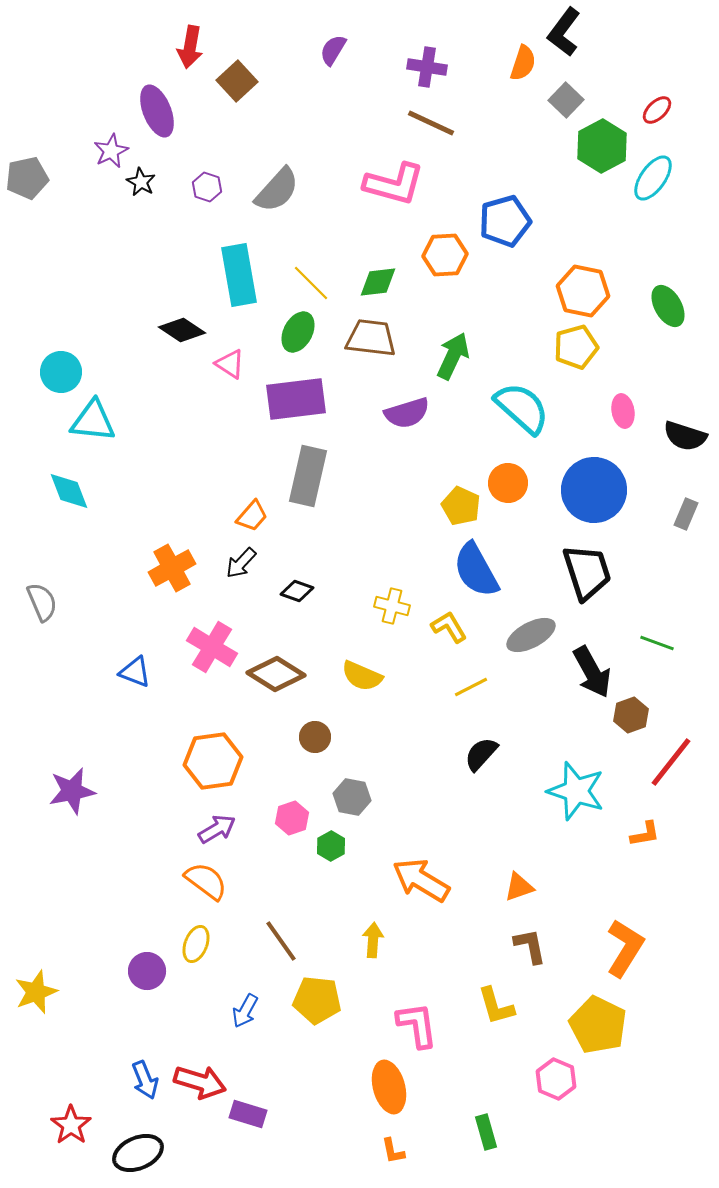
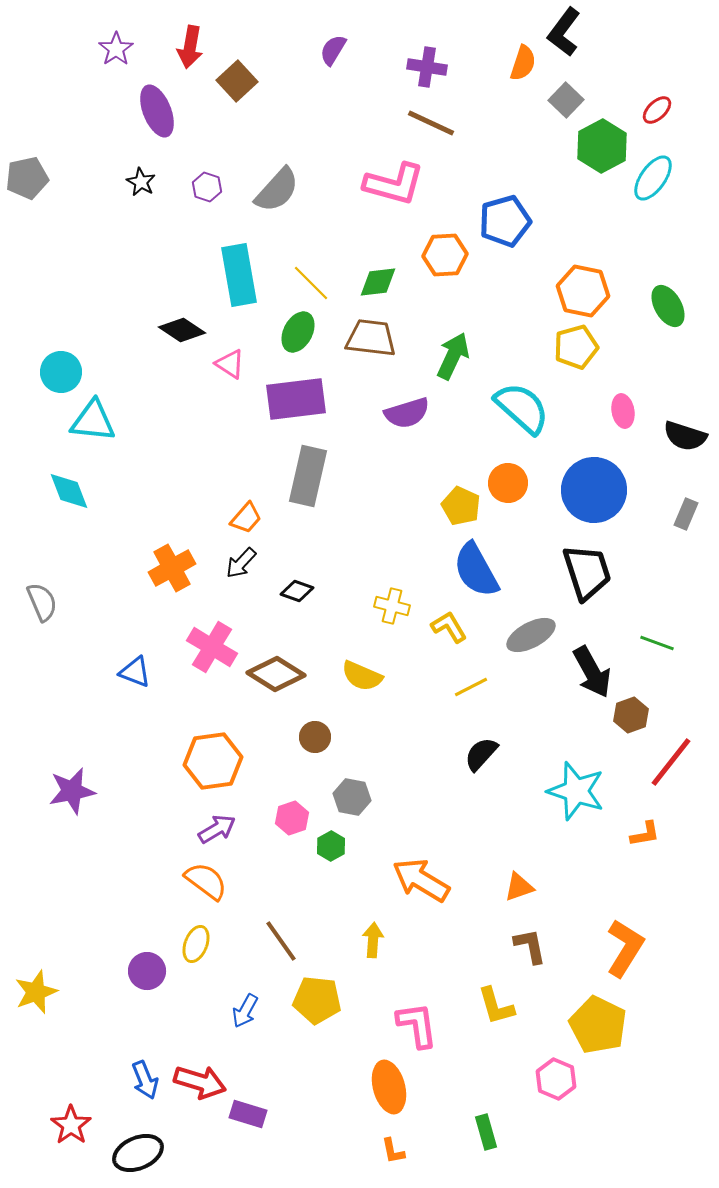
purple star at (111, 151): moved 5 px right, 102 px up; rotated 8 degrees counterclockwise
orange trapezoid at (252, 516): moved 6 px left, 2 px down
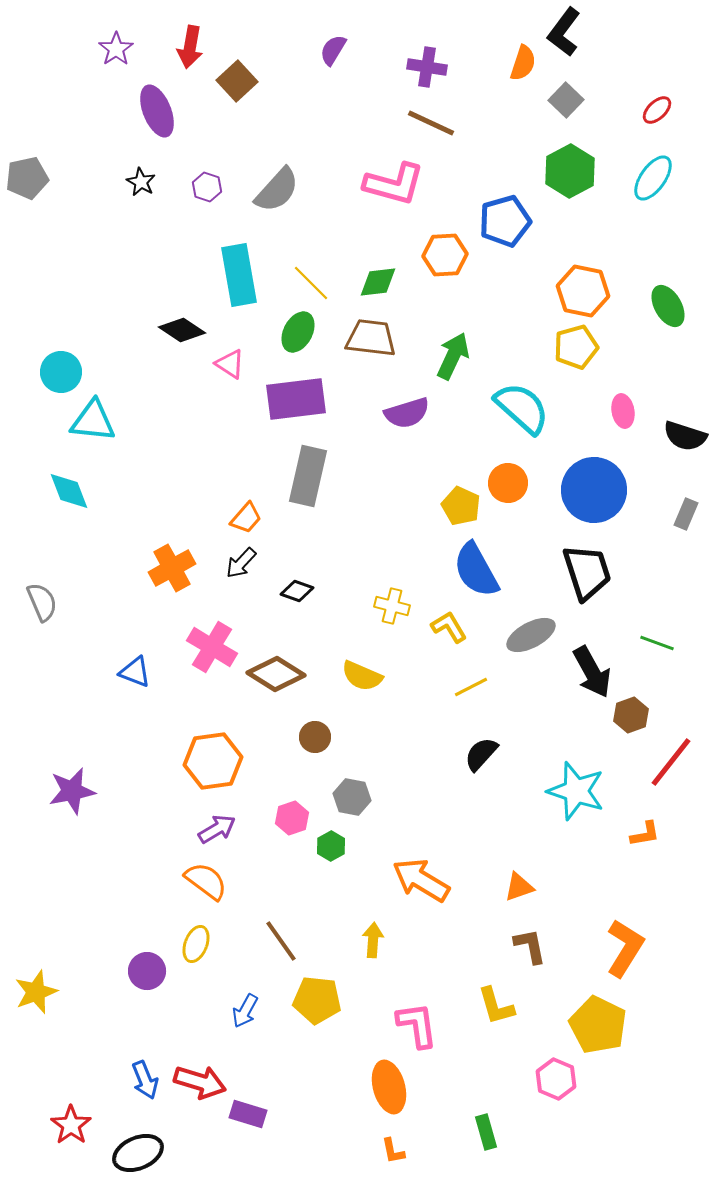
green hexagon at (602, 146): moved 32 px left, 25 px down
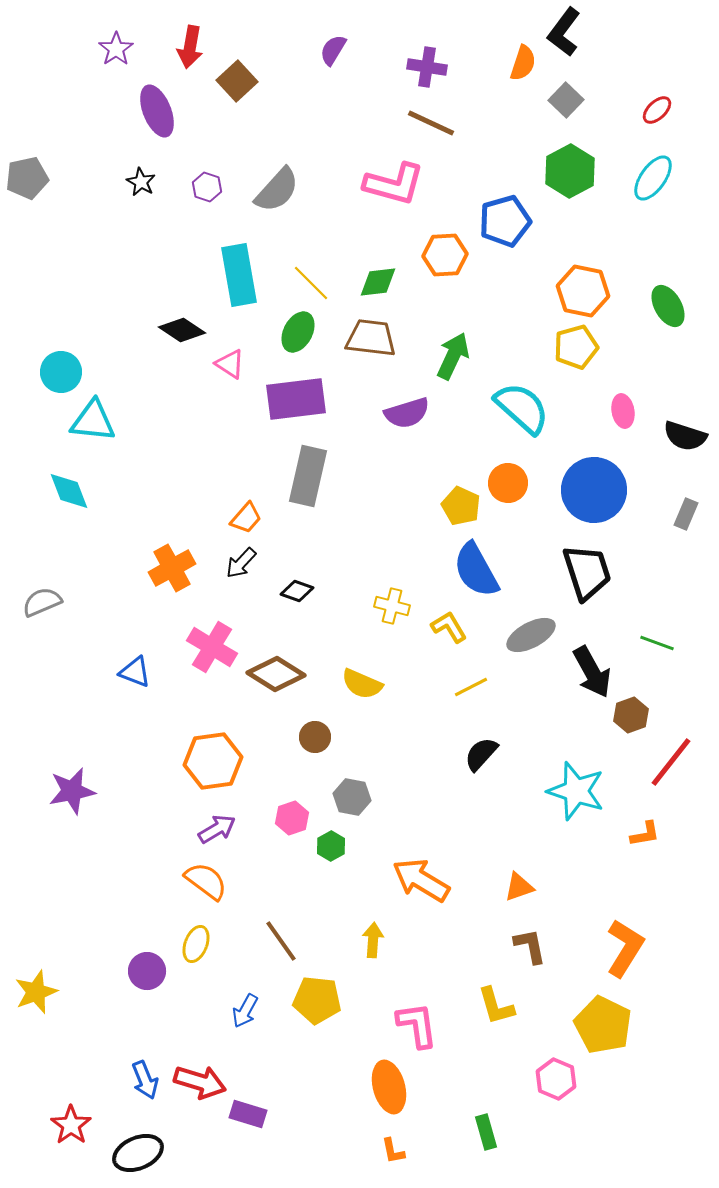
gray semicircle at (42, 602): rotated 90 degrees counterclockwise
yellow semicircle at (362, 676): moved 8 px down
yellow pentagon at (598, 1025): moved 5 px right
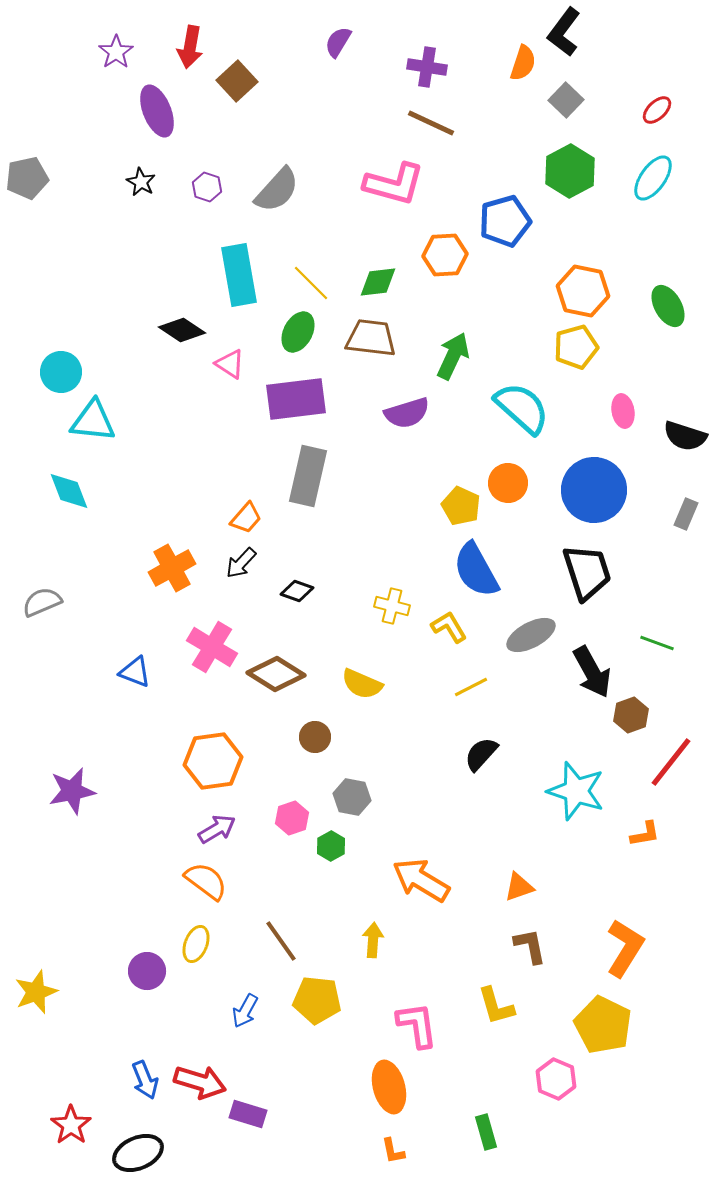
purple star at (116, 49): moved 3 px down
purple semicircle at (333, 50): moved 5 px right, 8 px up
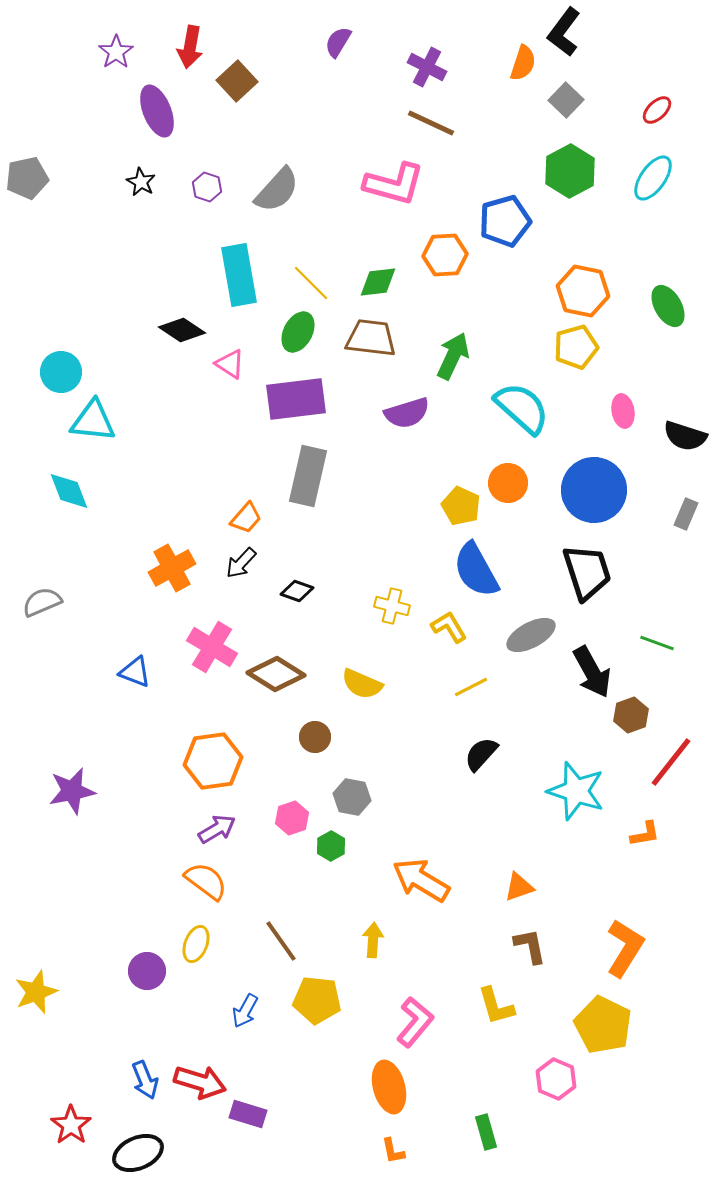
purple cross at (427, 67): rotated 18 degrees clockwise
pink L-shape at (417, 1025): moved 2 px left, 3 px up; rotated 48 degrees clockwise
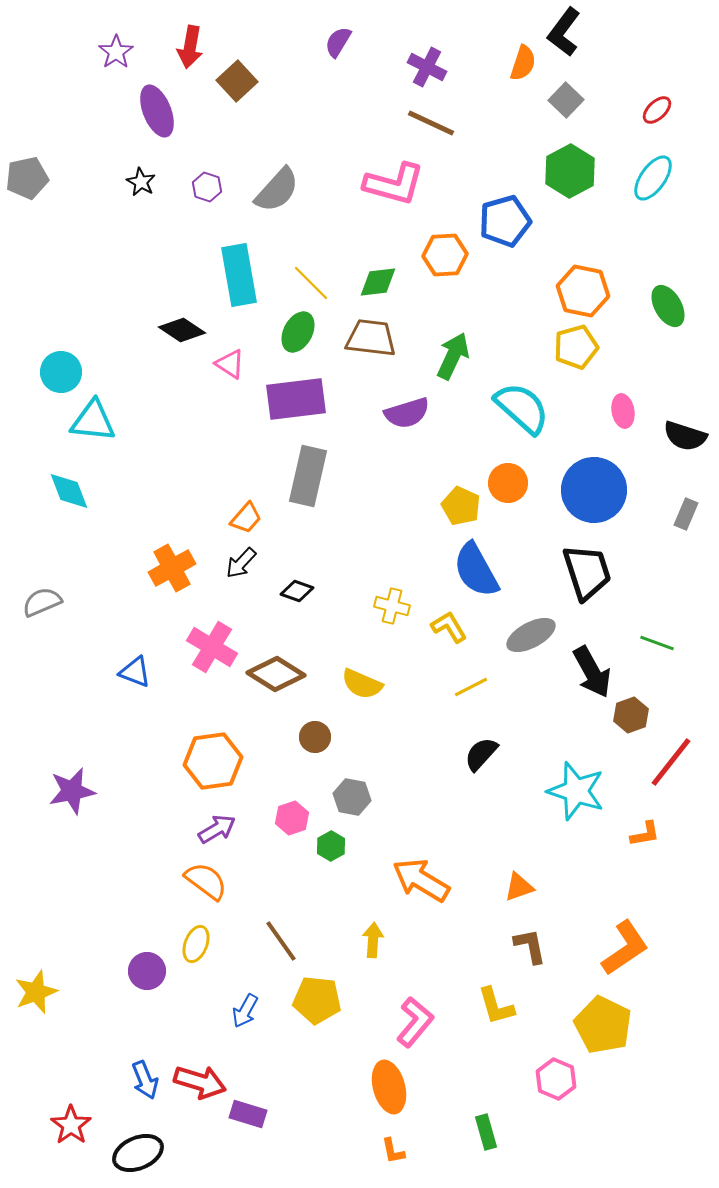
orange L-shape at (625, 948): rotated 24 degrees clockwise
